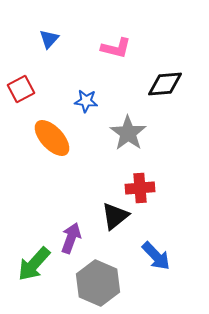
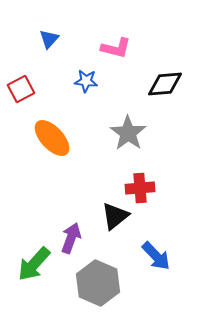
blue star: moved 20 px up
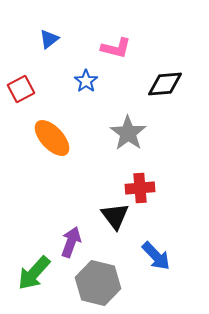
blue triangle: rotated 10 degrees clockwise
blue star: rotated 30 degrees clockwise
black triangle: rotated 28 degrees counterclockwise
purple arrow: moved 4 px down
green arrow: moved 9 px down
gray hexagon: rotated 9 degrees counterclockwise
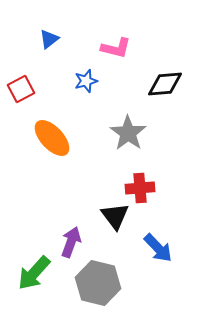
blue star: rotated 20 degrees clockwise
blue arrow: moved 2 px right, 8 px up
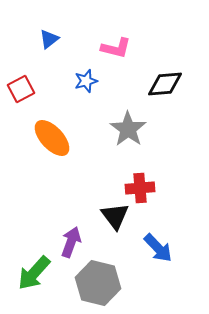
gray star: moved 4 px up
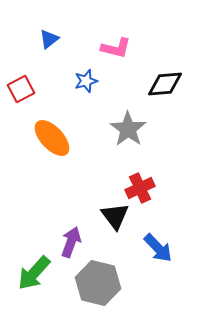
red cross: rotated 20 degrees counterclockwise
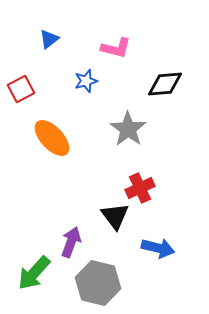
blue arrow: rotated 32 degrees counterclockwise
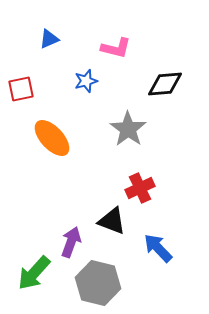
blue triangle: rotated 15 degrees clockwise
red square: rotated 16 degrees clockwise
black triangle: moved 3 px left, 5 px down; rotated 32 degrees counterclockwise
blue arrow: rotated 148 degrees counterclockwise
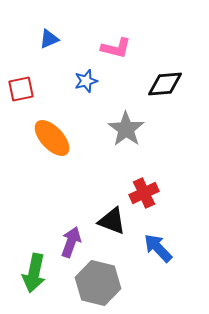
gray star: moved 2 px left
red cross: moved 4 px right, 5 px down
green arrow: rotated 30 degrees counterclockwise
